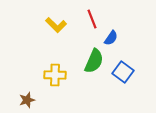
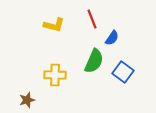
yellow L-shape: moved 2 px left; rotated 30 degrees counterclockwise
blue semicircle: moved 1 px right
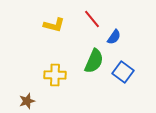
red line: rotated 18 degrees counterclockwise
blue semicircle: moved 2 px right, 1 px up
brown star: moved 1 px down
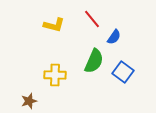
brown star: moved 2 px right
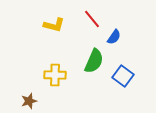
blue square: moved 4 px down
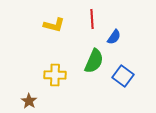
red line: rotated 36 degrees clockwise
brown star: rotated 21 degrees counterclockwise
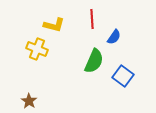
yellow cross: moved 18 px left, 26 px up; rotated 20 degrees clockwise
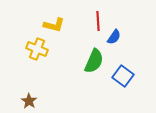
red line: moved 6 px right, 2 px down
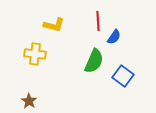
yellow cross: moved 2 px left, 5 px down; rotated 15 degrees counterclockwise
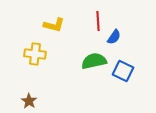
green semicircle: rotated 125 degrees counterclockwise
blue square: moved 5 px up; rotated 10 degrees counterclockwise
